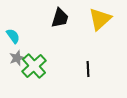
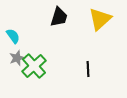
black trapezoid: moved 1 px left, 1 px up
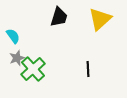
green cross: moved 1 px left, 3 px down
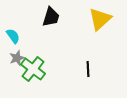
black trapezoid: moved 8 px left
green cross: rotated 10 degrees counterclockwise
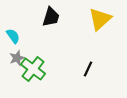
black line: rotated 28 degrees clockwise
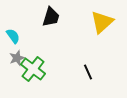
yellow triangle: moved 2 px right, 3 px down
black line: moved 3 px down; rotated 49 degrees counterclockwise
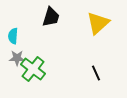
yellow triangle: moved 4 px left, 1 px down
cyan semicircle: rotated 140 degrees counterclockwise
gray star: rotated 21 degrees clockwise
black line: moved 8 px right, 1 px down
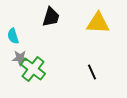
yellow triangle: rotated 45 degrees clockwise
cyan semicircle: rotated 21 degrees counterclockwise
gray star: moved 3 px right
black line: moved 4 px left, 1 px up
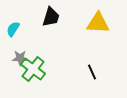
cyan semicircle: moved 7 px up; rotated 49 degrees clockwise
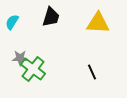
cyan semicircle: moved 1 px left, 7 px up
